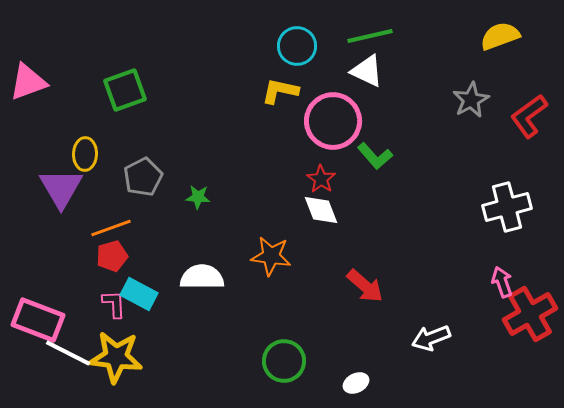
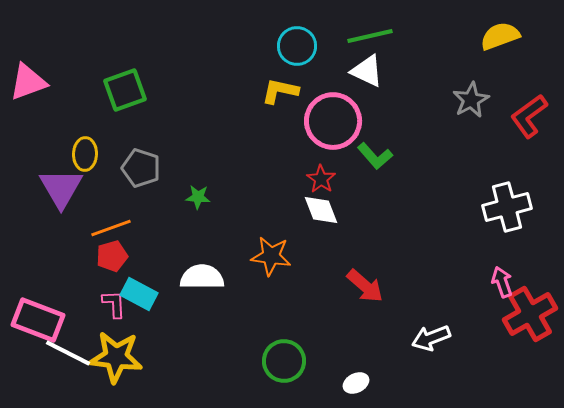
gray pentagon: moved 2 px left, 9 px up; rotated 27 degrees counterclockwise
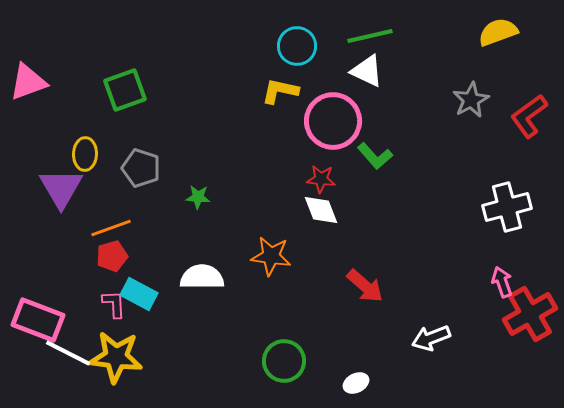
yellow semicircle: moved 2 px left, 4 px up
red star: rotated 28 degrees counterclockwise
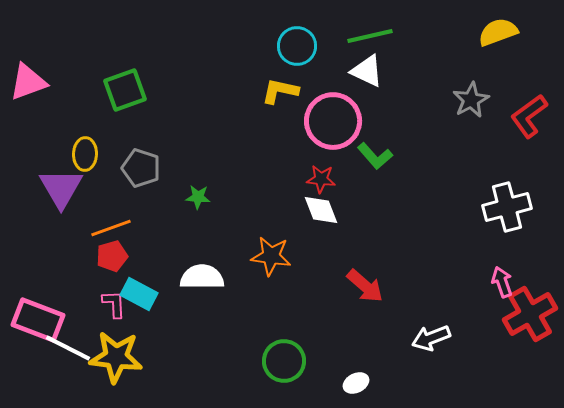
white line: moved 5 px up
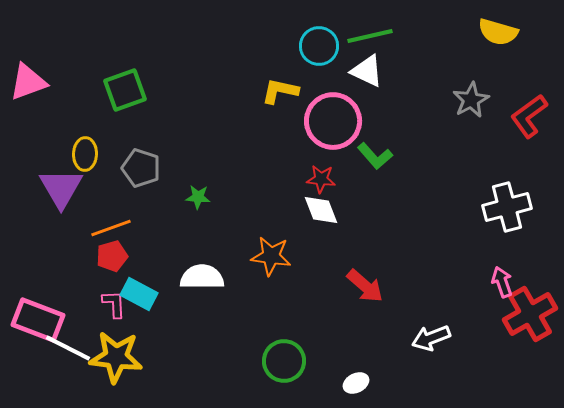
yellow semicircle: rotated 144 degrees counterclockwise
cyan circle: moved 22 px right
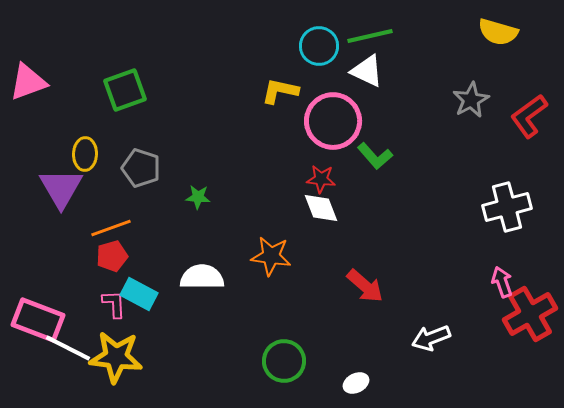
white diamond: moved 2 px up
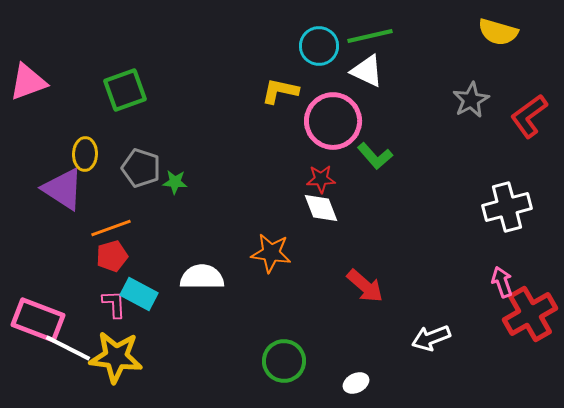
red star: rotated 8 degrees counterclockwise
purple triangle: moved 2 px right, 1 px down; rotated 27 degrees counterclockwise
green star: moved 23 px left, 15 px up
orange star: moved 3 px up
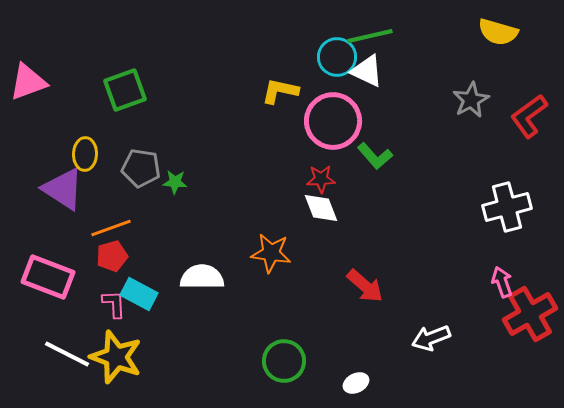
cyan circle: moved 18 px right, 11 px down
gray pentagon: rotated 9 degrees counterclockwise
pink rectangle: moved 10 px right, 43 px up
white line: moved 1 px left, 6 px down
yellow star: rotated 14 degrees clockwise
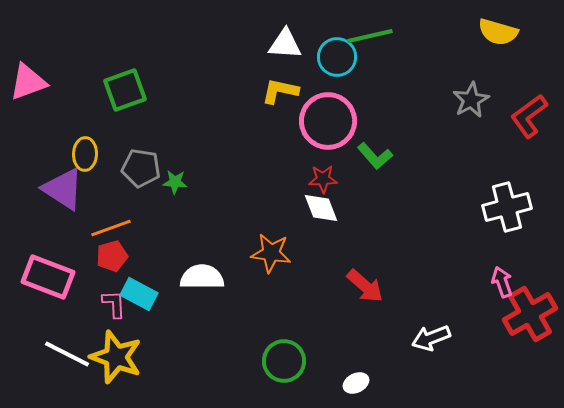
white triangle: moved 82 px left, 27 px up; rotated 21 degrees counterclockwise
pink circle: moved 5 px left
red star: moved 2 px right
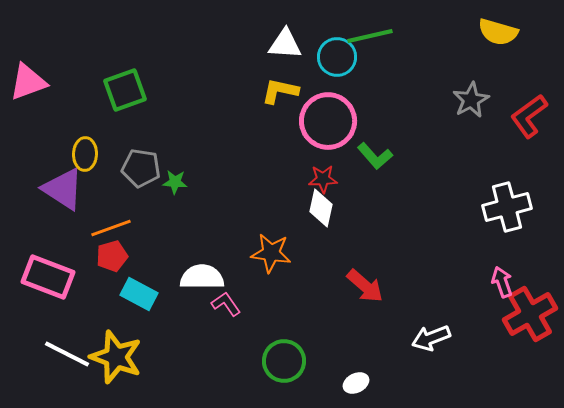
white diamond: rotated 33 degrees clockwise
pink L-shape: moved 112 px right; rotated 32 degrees counterclockwise
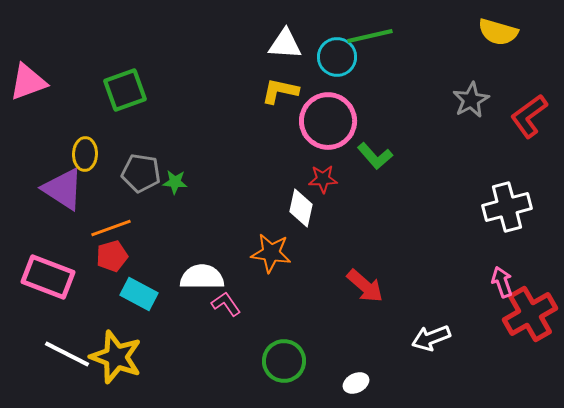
gray pentagon: moved 5 px down
white diamond: moved 20 px left
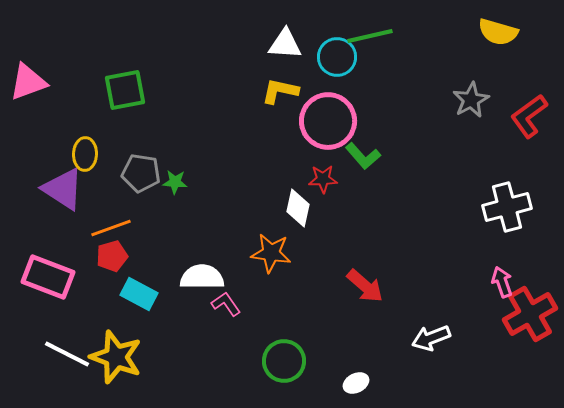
green square: rotated 9 degrees clockwise
green L-shape: moved 12 px left
white diamond: moved 3 px left
